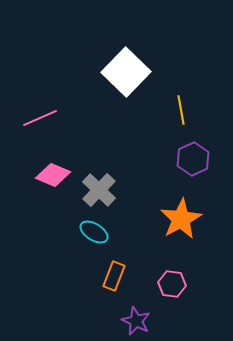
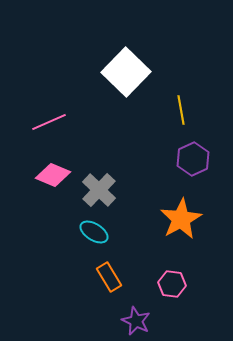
pink line: moved 9 px right, 4 px down
orange rectangle: moved 5 px left, 1 px down; rotated 52 degrees counterclockwise
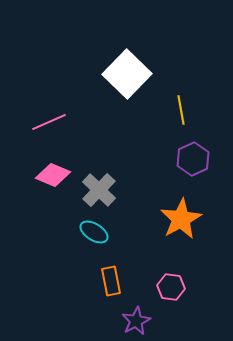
white square: moved 1 px right, 2 px down
orange rectangle: moved 2 px right, 4 px down; rotated 20 degrees clockwise
pink hexagon: moved 1 px left, 3 px down
purple star: rotated 20 degrees clockwise
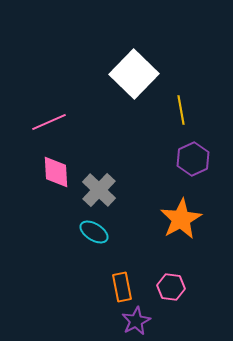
white square: moved 7 px right
pink diamond: moved 3 px right, 3 px up; rotated 64 degrees clockwise
orange rectangle: moved 11 px right, 6 px down
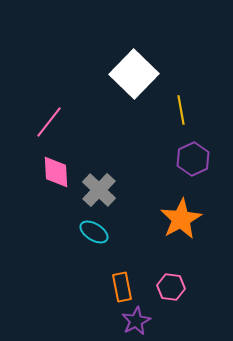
pink line: rotated 28 degrees counterclockwise
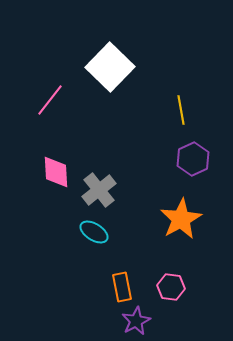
white square: moved 24 px left, 7 px up
pink line: moved 1 px right, 22 px up
gray cross: rotated 8 degrees clockwise
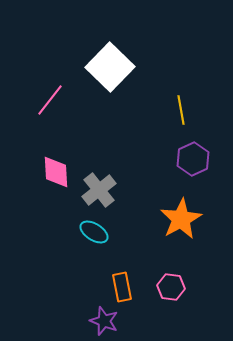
purple star: moved 32 px left; rotated 24 degrees counterclockwise
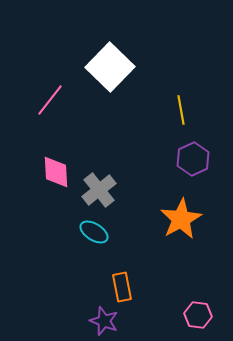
pink hexagon: moved 27 px right, 28 px down
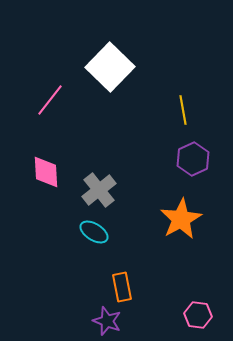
yellow line: moved 2 px right
pink diamond: moved 10 px left
purple star: moved 3 px right
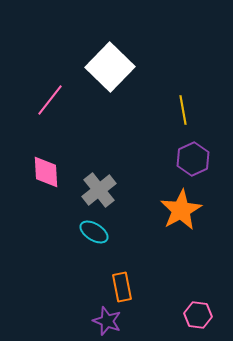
orange star: moved 9 px up
